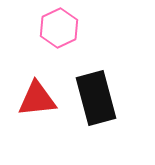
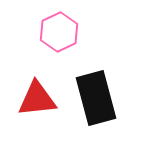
pink hexagon: moved 4 px down
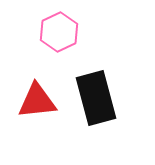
red triangle: moved 2 px down
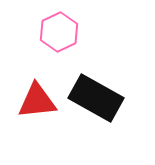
black rectangle: rotated 46 degrees counterclockwise
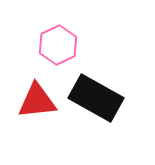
pink hexagon: moved 1 px left, 13 px down
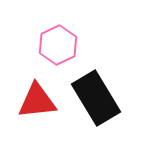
black rectangle: rotated 30 degrees clockwise
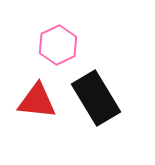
red triangle: rotated 12 degrees clockwise
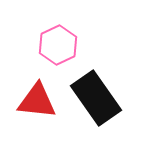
black rectangle: rotated 4 degrees counterclockwise
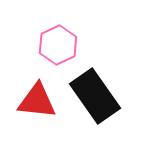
black rectangle: moved 1 px left, 2 px up
